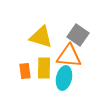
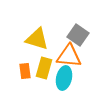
yellow triangle: moved 4 px left, 2 px down
yellow rectangle: rotated 15 degrees clockwise
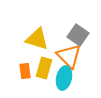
orange triangle: rotated 40 degrees clockwise
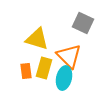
gray square: moved 5 px right, 12 px up; rotated 10 degrees counterclockwise
orange rectangle: moved 1 px right
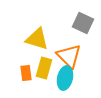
orange rectangle: moved 2 px down
cyan ellipse: moved 1 px right
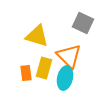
yellow triangle: moved 3 px up
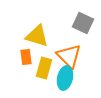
orange rectangle: moved 16 px up
